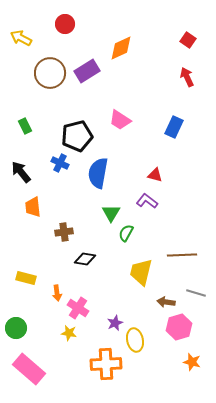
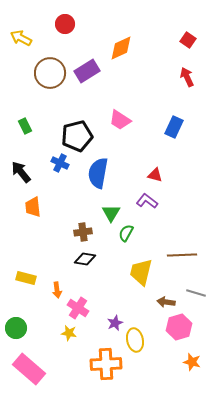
brown cross: moved 19 px right
orange arrow: moved 3 px up
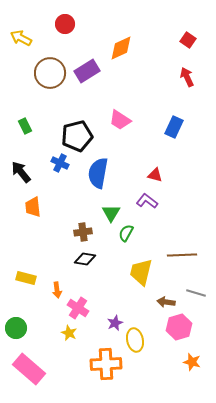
yellow star: rotated 14 degrees clockwise
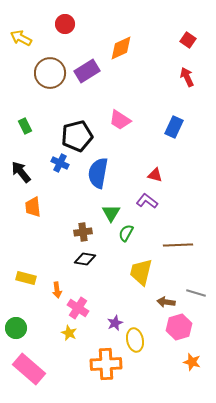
brown line: moved 4 px left, 10 px up
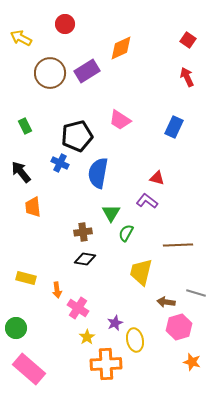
red triangle: moved 2 px right, 3 px down
yellow star: moved 18 px right, 4 px down; rotated 14 degrees clockwise
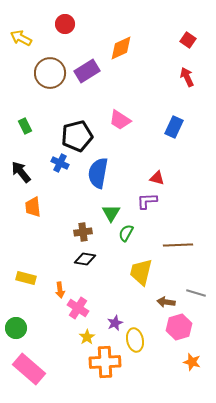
purple L-shape: rotated 40 degrees counterclockwise
orange arrow: moved 3 px right
orange cross: moved 1 px left, 2 px up
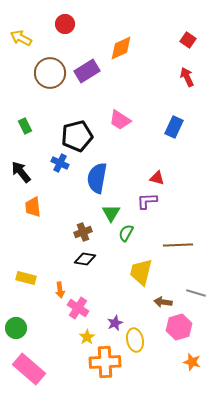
blue semicircle: moved 1 px left, 5 px down
brown cross: rotated 12 degrees counterclockwise
brown arrow: moved 3 px left
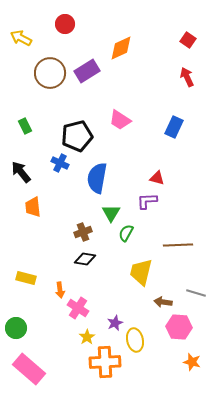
pink hexagon: rotated 20 degrees clockwise
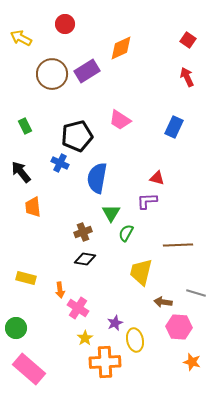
brown circle: moved 2 px right, 1 px down
yellow star: moved 2 px left, 1 px down
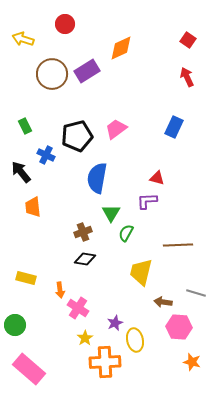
yellow arrow: moved 2 px right, 1 px down; rotated 10 degrees counterclockwise
pink trapezoid: moved 4 px left, 9 px down; rotated 110 degrees clockwise
blue cross: moved 14 px left, 8 px up
green circle: moved 1 px left, 3 px up
